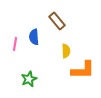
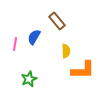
blue semicircle: rotated 35 degrees clockwise
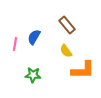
brown rectangle: moved 10 px right, 4 px down
yellow semicircle: rotated 144 degrees clockwise
green star: moved 4 px right, 4 px up; rotated 28 degrees clockwise
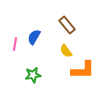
green star: rotated 14 degrees counterclockwise
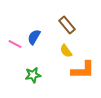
pink line: rotated 72 degrees counterclockwise
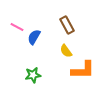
brown rectangle: rotated 12 degrees clockwise
pink line: moved 2 px right, 17 px up
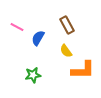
blue semicircle: moved 4 px right, 1 px down
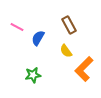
brown rectangle: moved 2 px right
orange L-shape: moved 1 px right, 1 px up; rotated 135 degrees clockwise
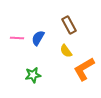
pink line: moved 11 px down; rotated 24 degrees counterclockwise
orange L-shape: rotated 15 degrees clockwise
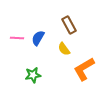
yellow semicircle: moved 2 px left, 2 px up
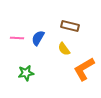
brown rectangle: moved 1 px right, 1 px down; rotated 48 degrees counterclockwise
green star: moved 7 px left, 2 px up
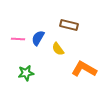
brown rectangle: moved 1 px left, 1 px up
pink line: moved 1 px right, 1 px down
yellow semicircle: moved 6 px left
orange L-shape: rotated 60 degrees clockwise
